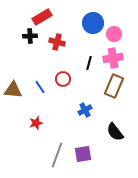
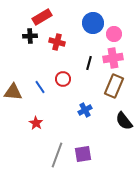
brown triangle: moved 2 px down
red star: rotated 24 degrees counterclockwise
black semicircle: moved 9 px right, 11 px up
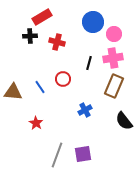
blue circle: moved 1 px up
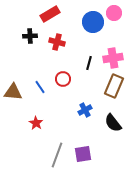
red rectangle: moved 8 px right, 3 px up
pink circle: moved 21 px up
black semicircle: moved 11 px left, 2 px down
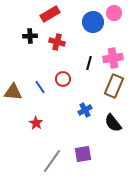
gray line: moved 5 px left, 6 px down; rotated 15 degrees clockwise
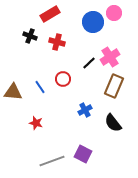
black cross: rotated 24 degrees clockwise
pink cross: moved 3 px left, 1 px up; rotated 24 degrees counterclockwise
black line: rotated 32 degrees clockwise
red star: rotated 16 degrees counterclockwise
purple square: rotated 36 degrees clockwise
gray line: rotated 35 degrees clockwise
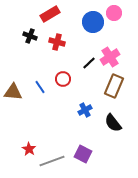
red star: moved 7 px left, 26 px down; rotated 16 degrees clockwise
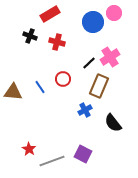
brown rectangle: moved 15 px left
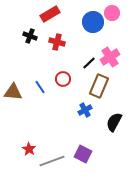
pink circle: moved 2 px left
black semicircle: moved 1 px right, 1 px up; rotated 66 degrees clockwise
